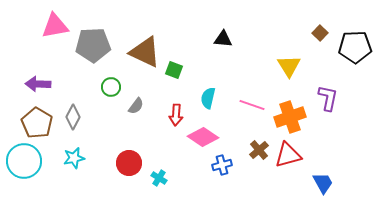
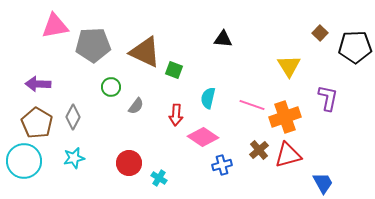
orange cross: moved 5 px left
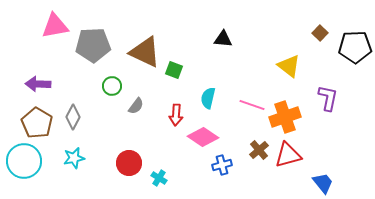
yellow triangle: rotated 20 degrees counterclockwise
green circle: moved 1 px right, 1 px up
blue trapezoid: rotated 10 degrees counterclockwise
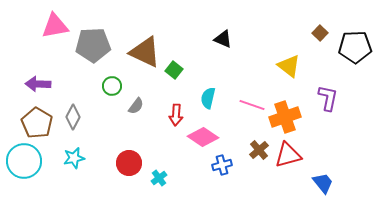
black triangle: rotated 18 degrees clockwise
green square: rotated 18 degrees clockwise
cyan cross: rotated 21 degrees clockwise
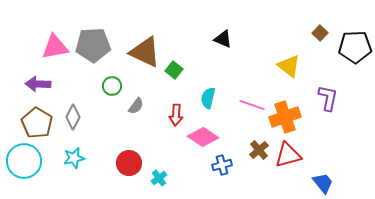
pink triangle: moved 21 px down
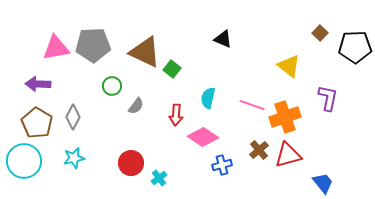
pink triangle: moved 1 px right, 1 px down
green square: moved 2 px left, 1 px up
red circle: moved 2 px right
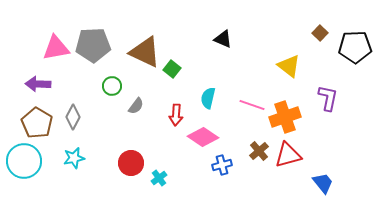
brown cross: moved 1 px down
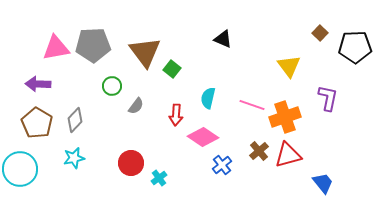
brown triangle: rotated 28 degrees clockwise
yellow triangle: rotated 15 degrees clockwise
gray diamond: moved 2 px right, 3 px down; rotated 15 degrees clockwise
cyan circle: moved 4 px left, 8 px down
blue cross: rotated 24 degrees counterclockwise
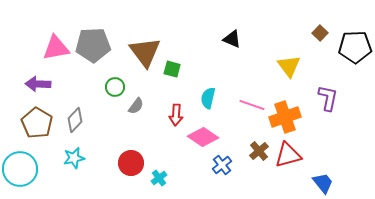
black triangle: moved 9 px right
green square: rotated 24 degrees counterclockwise
green circle: moved 3 px right, 1 px down
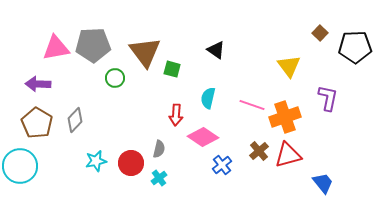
black triangle: moved 16 px left, 11 px down; rotated 12 degrees clockwise
green circle: moved 9 px up
gray semicircle: moved 23 px right, 43 px down; rotated 24 degrees counterclockwise
cyan star: moved 22 px right, 3 px down
cyan circle: moved 3 px up
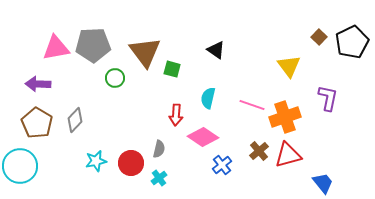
brown square: moved 1 px left, 4 px down
black pentagon: moved 3 px left, 5 px up; rotated 24 degrees counterclockwise
